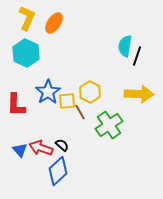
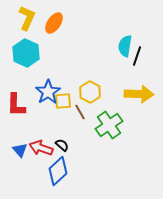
yellow square: moved 4 px left
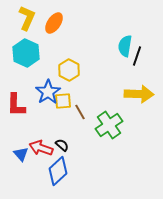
yellow hexagon: moved 21 px left, 22 px up
blue triangle: moved 1 px right, 4 px down
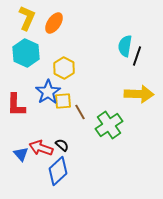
yellow hexagon: moved 5 px left, 2 px up
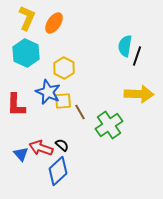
blue star: rotated 15 degrees counterclockwise
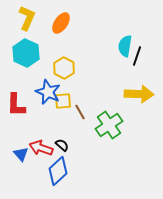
orange ellipse: moved 7 px right
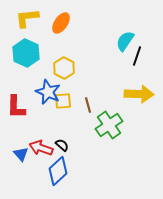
yellow L-shape: rotated 120 degrees counterclockwise
cyan semicircle: moved 5 px up; rotated 25 degrees clockwise
red L-shape: moved 2 px down
brown line: moved 8 px right, 7 px up; rotated 14 degrees clockwise
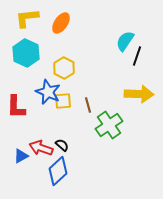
blue triangle: moved 2 px down; rotated 42 degrees clockwise
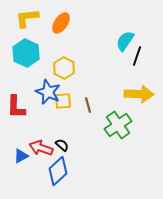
green cross: moved 9 px right
